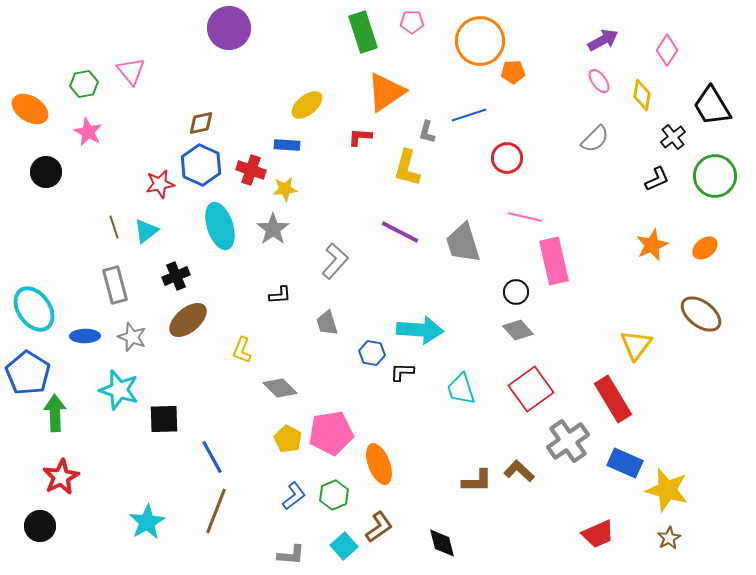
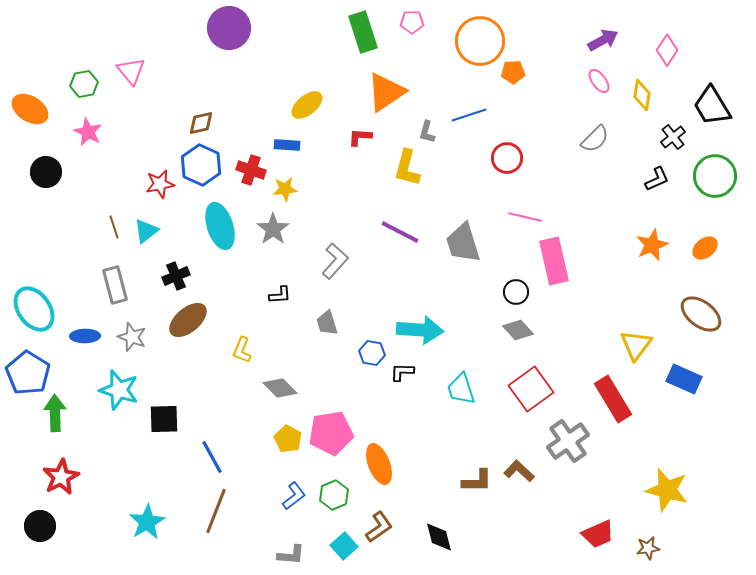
blue rectangle at (625, 463): moved 59 px right, 84 px up
brown star at (669, 538): moved 21 px left, 10 px down; rotated 20 degrees clockwise
black diamond at (442, 543): moved 3 px left, 6 px up
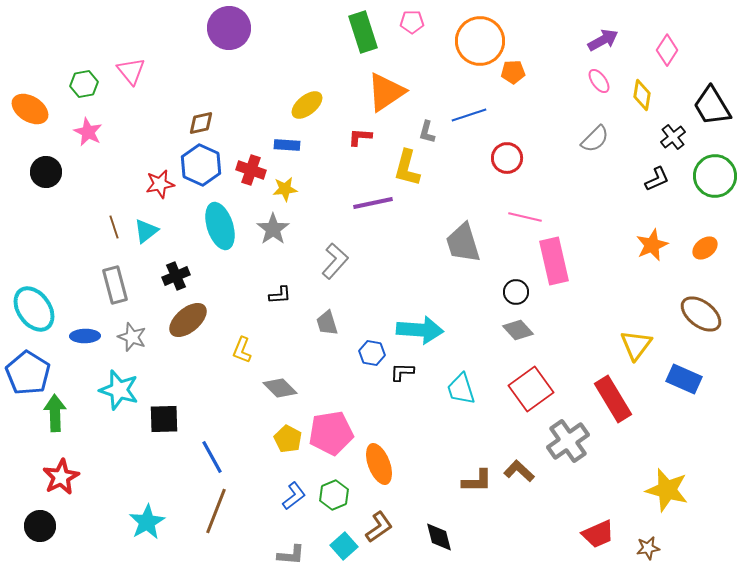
purple line at (400, 232): moved 27 px left, 29 px up; rotated 39 degrees counterclockwise
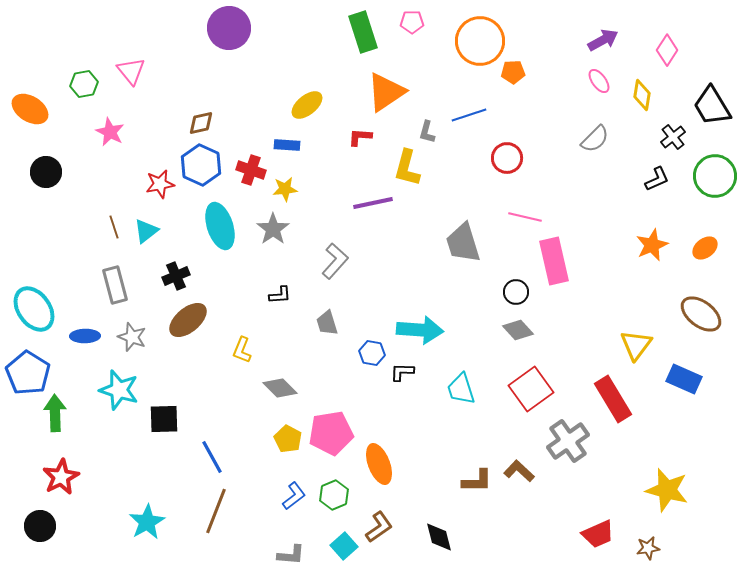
pink star at (88, 132): moved 22 px right
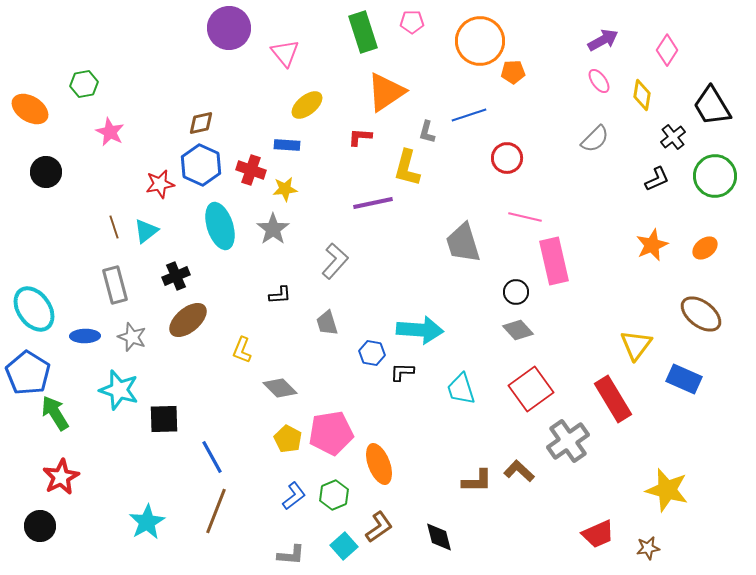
pink triangle at (131, 71): moved 154 px right, 18 px up
green arrow at (55, 413): rotated 30 degrees counterclockwise
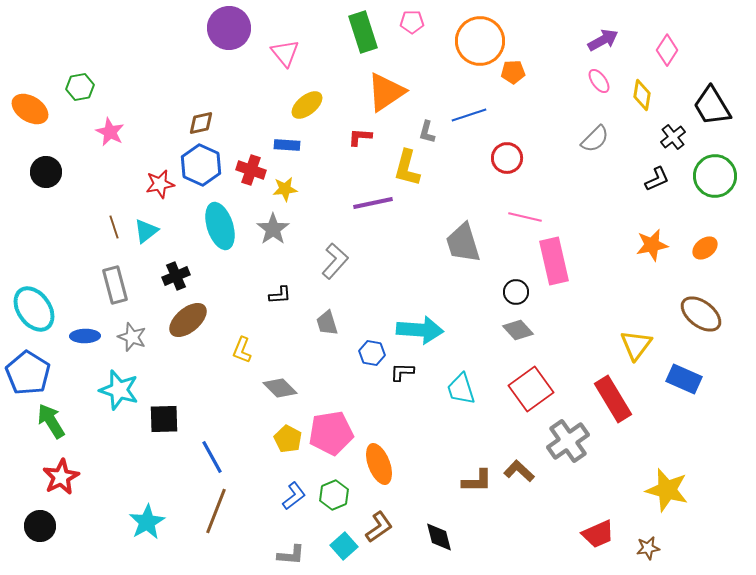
green hexagon at (84, 84): moved 4 px left, 3 px down
orange star at (652, 245): rotated 12 degrees clockwise
green arrow at (55, 413): moved 4 px left, 8 px down
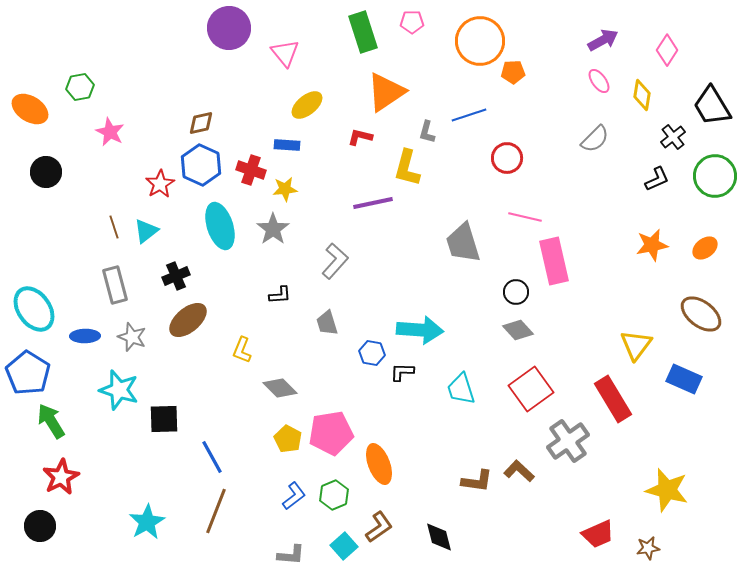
red L-shape at (360, 137): rotated 10 degrees clockwise
red star at (160, 184): rotated 20 degrees counterclockwise
brown L-shape at (477, 481): rotated 8 degrees clockwise
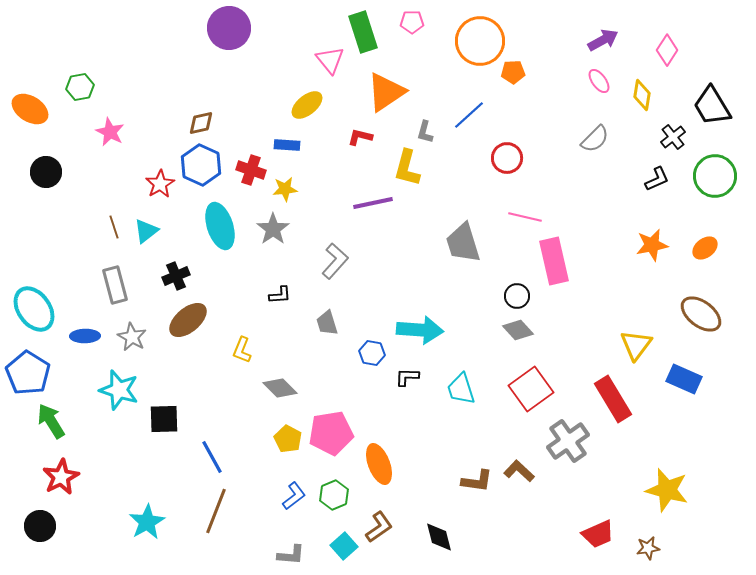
pink triangle at (285, 53): moved 45 px right, 7 px down
blue line at (469, 115): rotated 24 degrees counterclockwise
gray L-shape at (427, 132): moved 2 px left
black circle at (516, 292): moved 1 px right, 4 px down
gray star at (132, 337): rotated 8 degrees clockwise
black L-shape at (402, 372): moved 5 px right, 5 px down
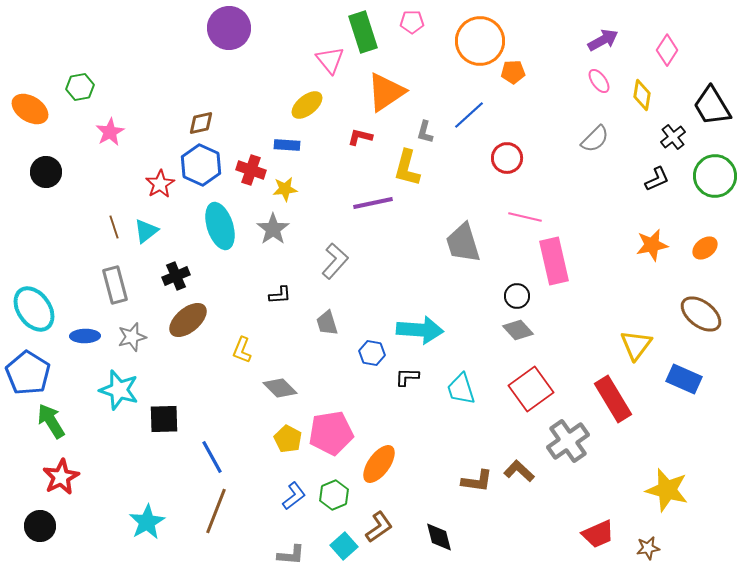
pink star at (110, 132): rotated 16 degrees clockwise
gray star at (132, 337): rotated 28 degrees clockwise
orange ellipse at (379, 464): rotated 57 degrees clockwise
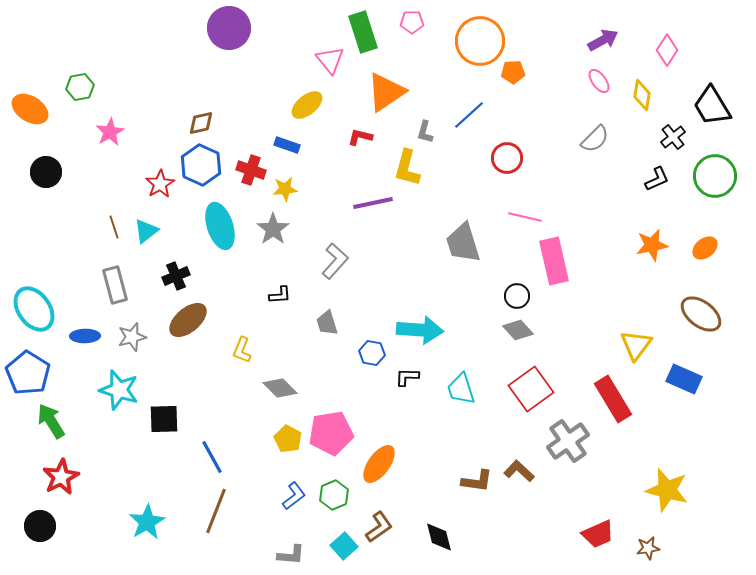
blue rectangle at (287, 145): rotated 15 degrees clockwise
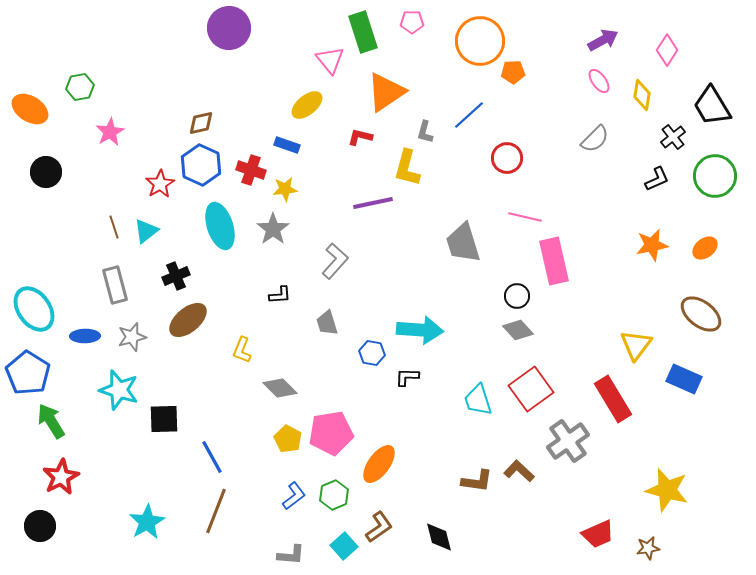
cyan trapezoid at (461, 389): moved 17 px right, 11 px down
